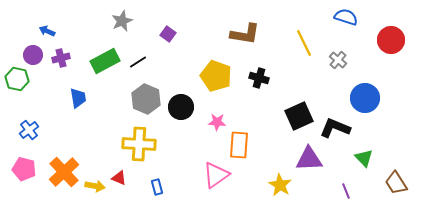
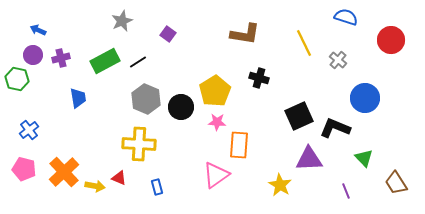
blue arrow: moved 9 px left, 1 px up
yellow pentagon: moved 1 px left, 15 px down; rotated 20 degrees clockwise
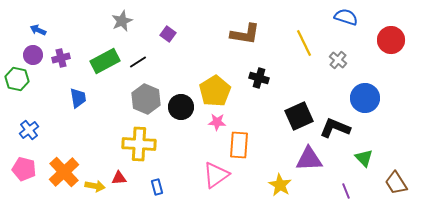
red triangle: rotated 28 degrees counterclockwise
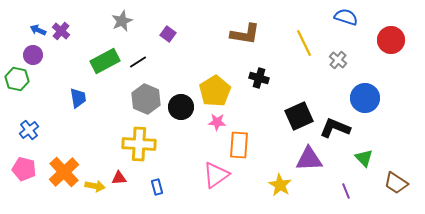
purple cross: moved 27 px up; rotated 36 degrees counterclockwise
brown trapezoid: rotated 25 degrees counterclockwise
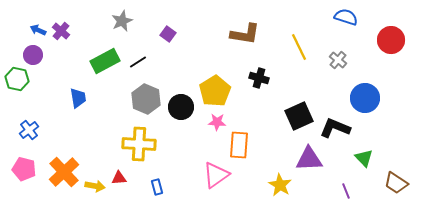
yellow line: moved 5 px left, 4 px down
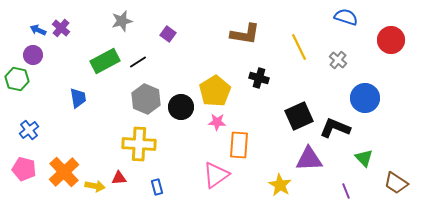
gray star: rotated 10 degrees clockwise
purple cross: moved 3 px up
